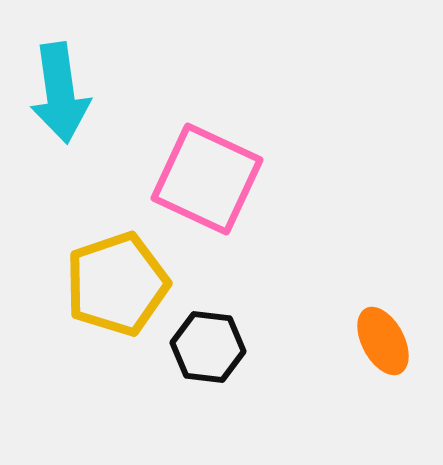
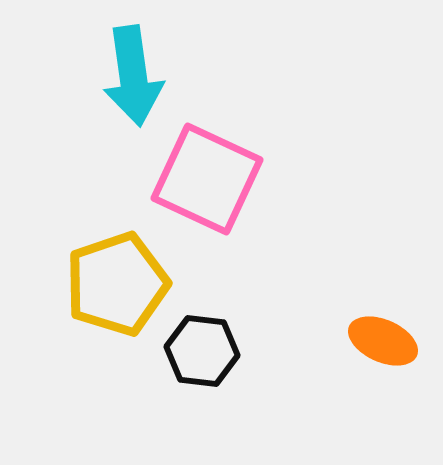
cyan arrow: moved 73 px right, 17 px up
orange ellipse: rotated 38 degrees counterclockwise
black hexagon: moved 6 px left, 4 px down
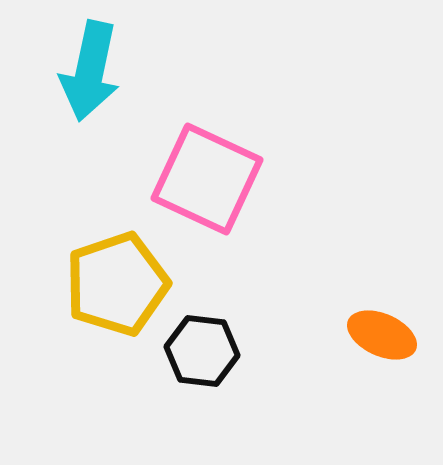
cyan arrow: moved 43 px left, 5 px up; rotated 20 degrees clockwise
orange ellipse: moved 1 px left, 6 px up
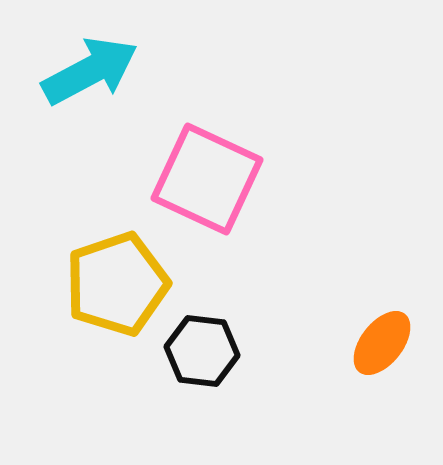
cyan arrow: rotated 130 degrees counterclockwise
orange ellipse: moved 8 px down; rotated 76 degrees counterclockwise
